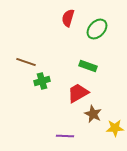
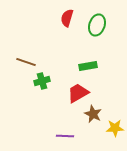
red semicircle: moved 1 px left
green ellipse: moved 4 px up; rotated 25 degrees counterclockwise
green rectangle: rotated 30 degrees counterclockwise
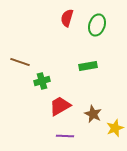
brown line: moved 6 px left
red trapezoid: moved 18 px left, 13 px down
yellow star: rotated 18 degrees counterclockwise
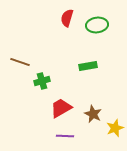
green ellipse: rotated 65 degrees clockwise
red trapezoid: moved 1 px right, 2 px down
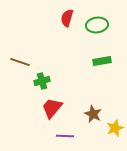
green rectangle: moved 14 px right, 5 px up
red trapezoid: moved 9 px left; rotated 20 degrees counterclockwise
